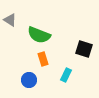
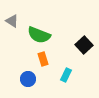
gray triangle: moved 2 px right, 1 px down
black square: moved 4 px up; rotated 30 degrees clockwise
blue circle: moved 1 px left, 1 px up
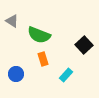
cyan rectangle: rotated 16 degrees clockwise
blue circle: moved 12 px left, 5 px up
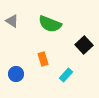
green semicircle: moved 11 px right, 11 px up
